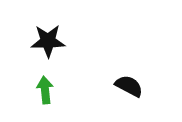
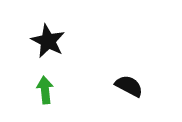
black star: rotated 28 degrees clockwise
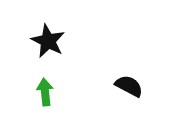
green arrow: moved 2 px down
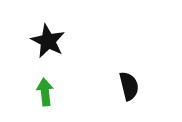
black semicircle: rotated 48 degrees clockwise
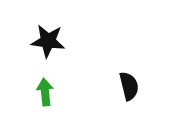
black star: rotated 20 degrees counterclockwise
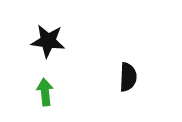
black semicircle: moved 1 px left, 9 px up; rotated 16 degrees clockwise
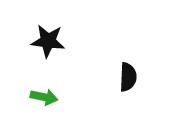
green arrow: moved 1 px left, 5 px down; rotated 108 degrees clockwise
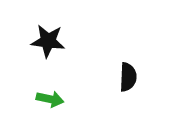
green arrow: moved 6 px right, 2 px down
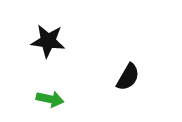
black semicircle: rotated 28 degrees clockwise
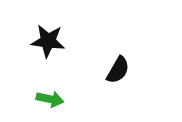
black semicircle: moved 10 px left, 7 px up
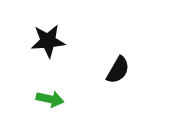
black star: rotated 12 degrees counterclockwise
